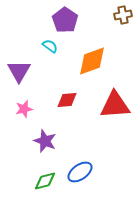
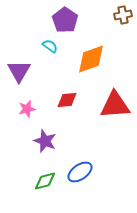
orange diamond: moved 1 px left, 2 px up
pink star: moved 3 px right
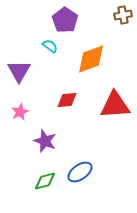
pink star: moved 7 px left, 3 px down; rotated 12 degrees counterclockwise
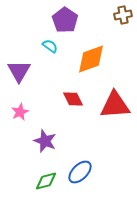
red diamond: moved 6 px right, 1 px up; rotated 70 degrees clockwise
blue ellipse: rotated 10 degrees counterclockwise
green diamond: moved 1 px right
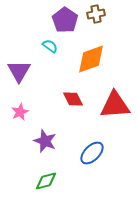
brown cross: moved 27 px left, 1 px up
blue ellipse: moved 12 px right, 19 px up
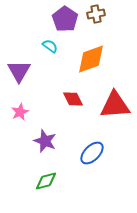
purple pentagon: moved 1 px up
